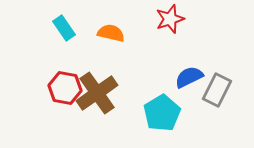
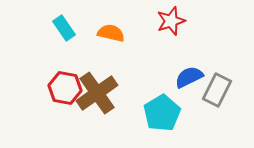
red star: moved 1 px right, 2 px down
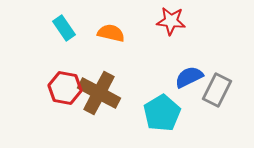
red star: rotated 24 degrees clockwise
brown cross: moved 2 px right; rotated 27 degrees counterclockwise
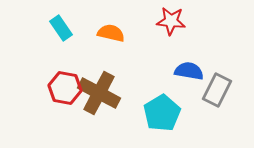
cyan rectangle: moved 3 px left
blue semicircle: moved 6 px up; rotated 36 degrees clockwise
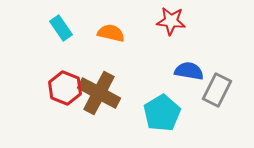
red hexagon: rotated 12 degrees clockwise
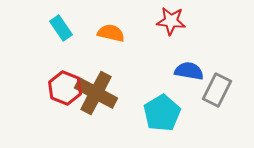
brown cross: moved 3 px left
